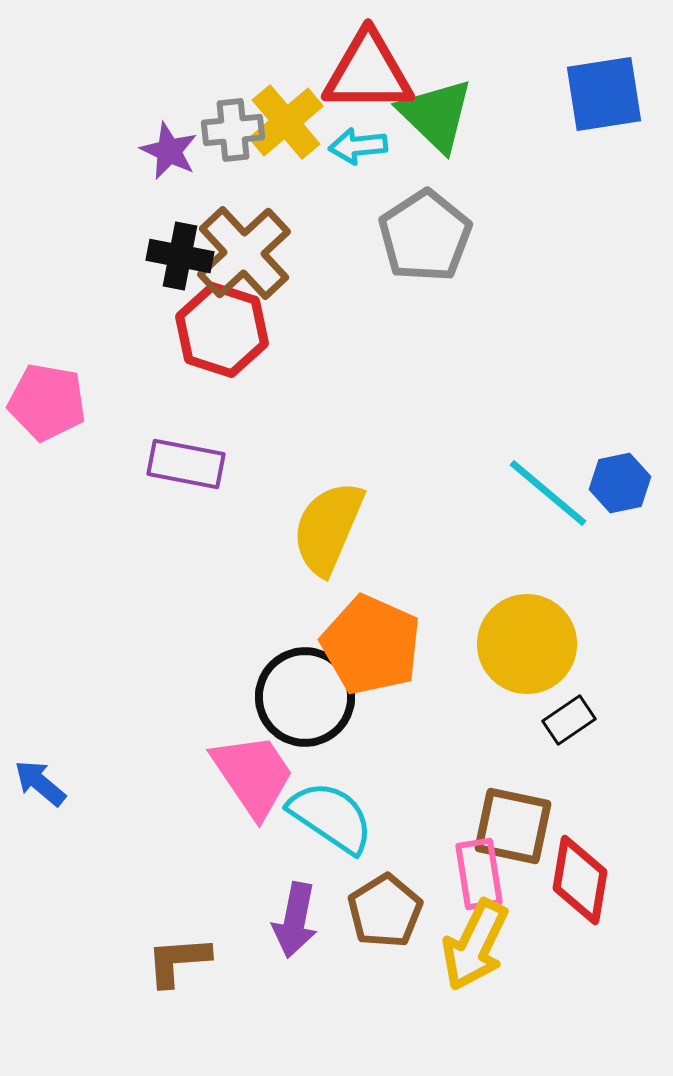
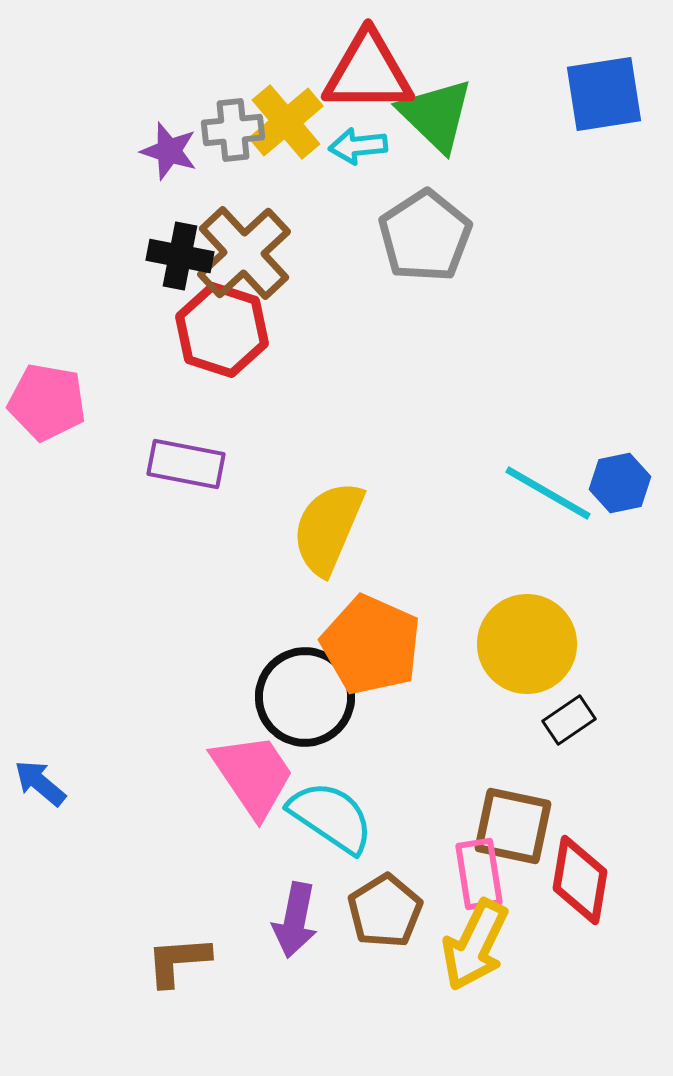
purple star: rotated 8 degrees counterclockwise
cyan line: rotated 10 degrees counterclockwise
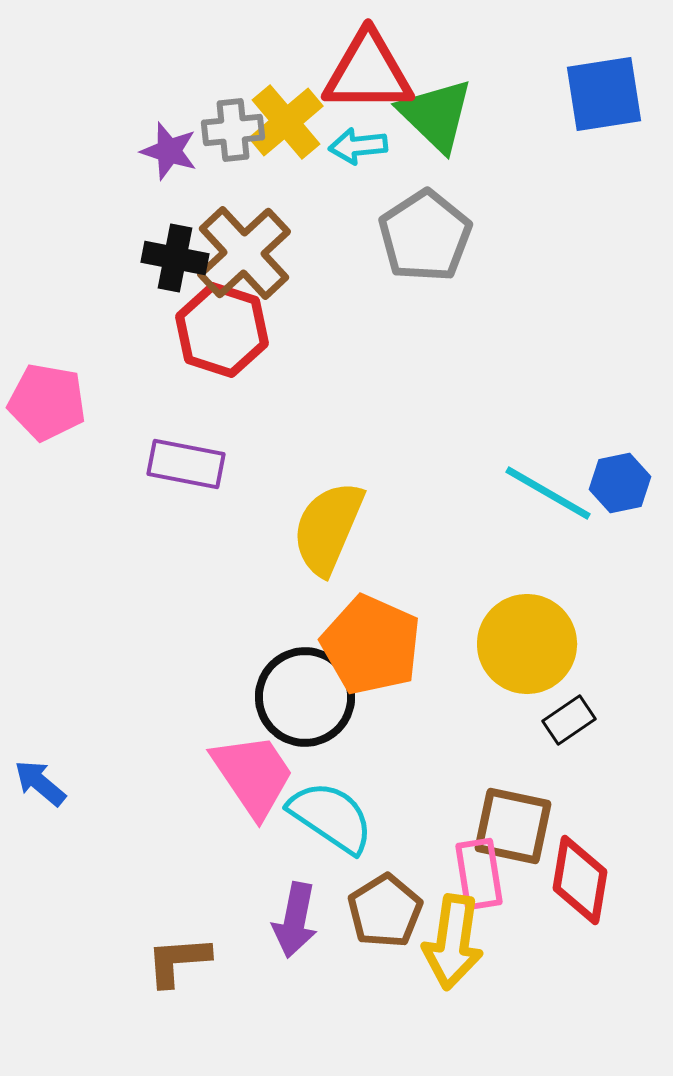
black cross: moved 5 px left, 2 px down
yellow arrow: moved 22 px left, 3 px up; rotated 18 degrees counterclockwise
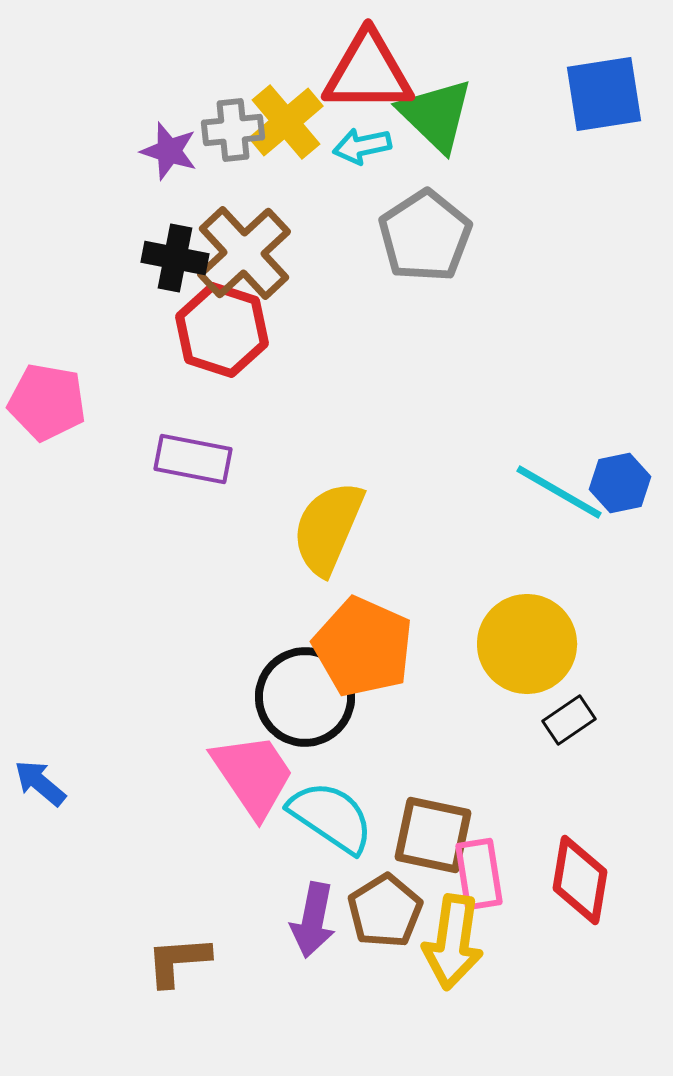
cyan arrow: moved 4 px right; rotated 6 degrees counterclockwise
purple rectangle: moved 7 px right, 5 px up
cyan line: moved 11 px right, 1 px up
orange pentagon: moved 8 px left, 2 px down
brown square: moved 80 px left, 9 px down
purple arrow: moved 18 px right
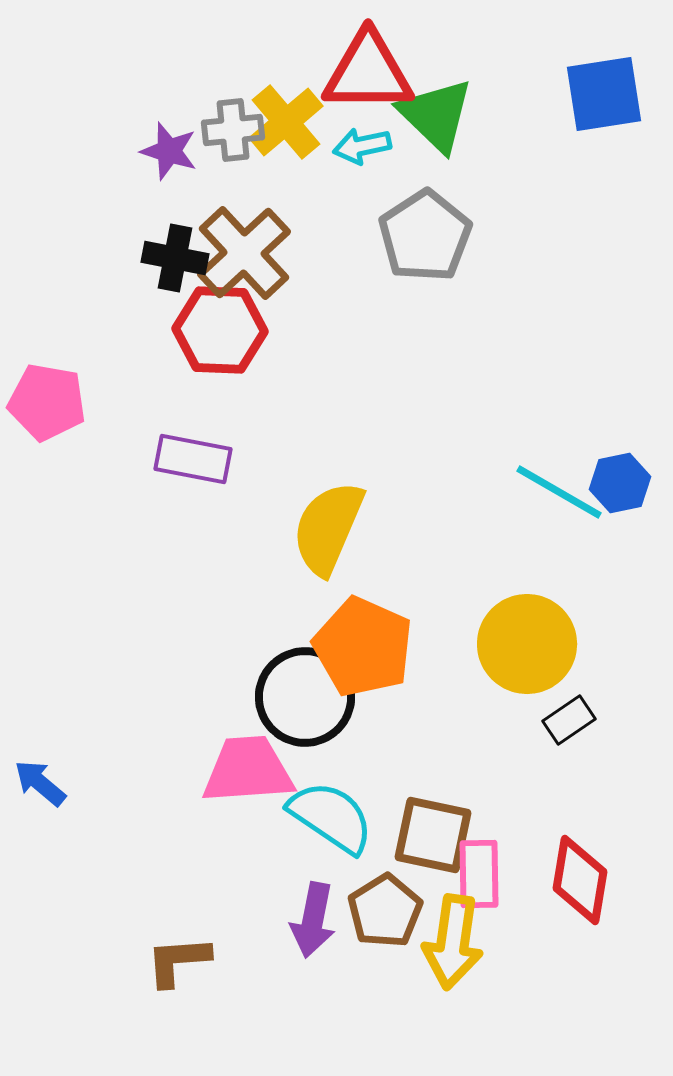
red hexagon: moved 2 px left; rotated 16 degrees counterclockwise
pink trapezoid: moved 5 px left, 5 px up; rotated 60 degrees counterclockwise
pink rectangle: rotated 8 degrees clockwise
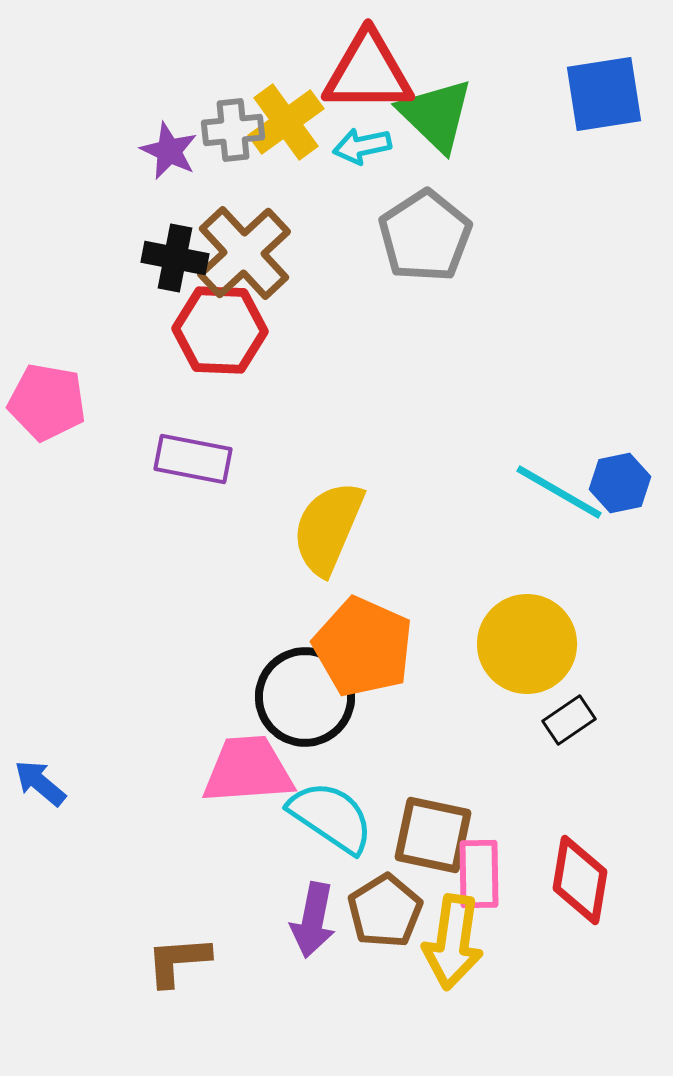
yellow cross: rotated 4 degrees clockwise
purple star: rotated 8 degrees clockwise
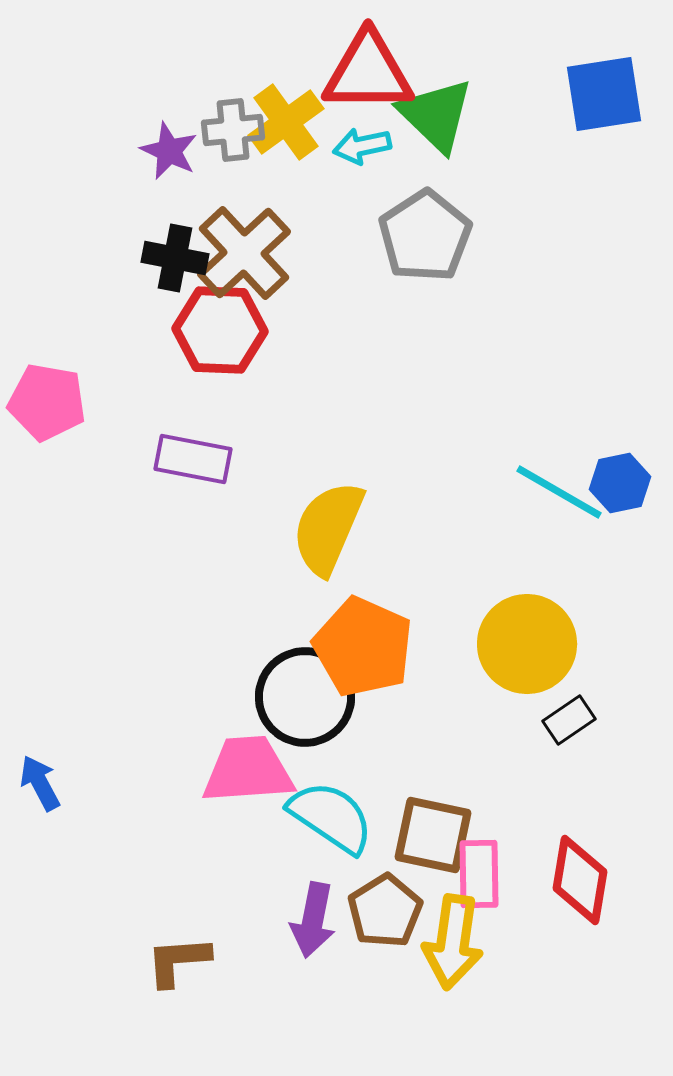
blue arrow: rotated 22 degrees clockwise
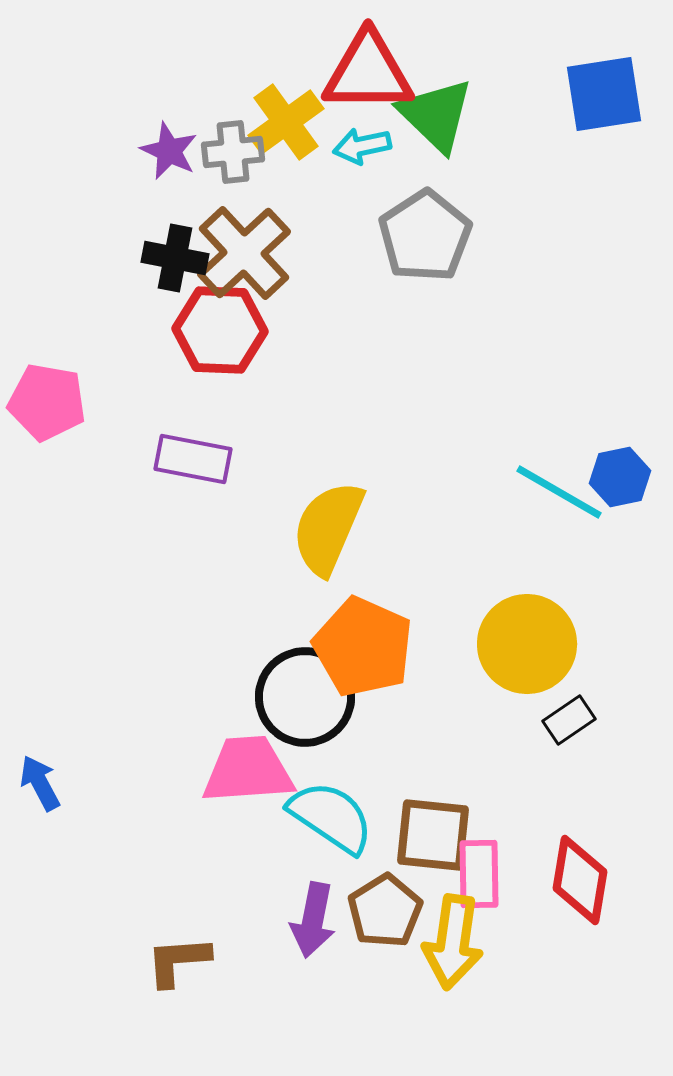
gray cross: moved 22 px down
blue hexagon: moved 6 px up
brown square: rotated 6 degrees counterclockwise
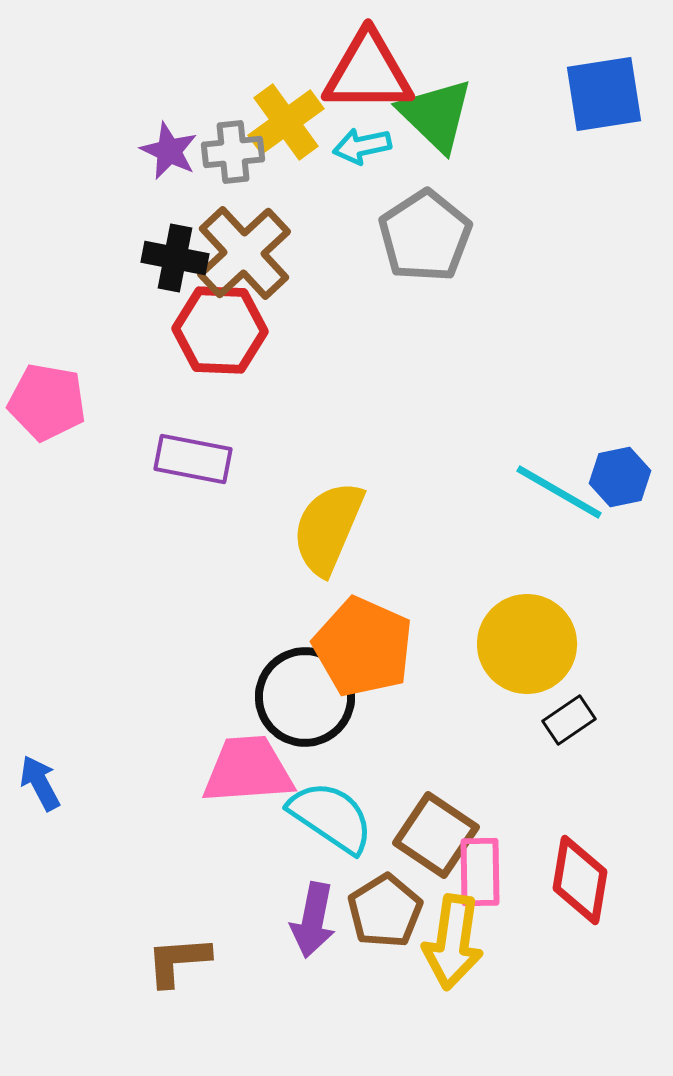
brown square: moved 3 px right; rotated 28 degrees clockwise
pink rectangle: moved 1 px right, 2 px up
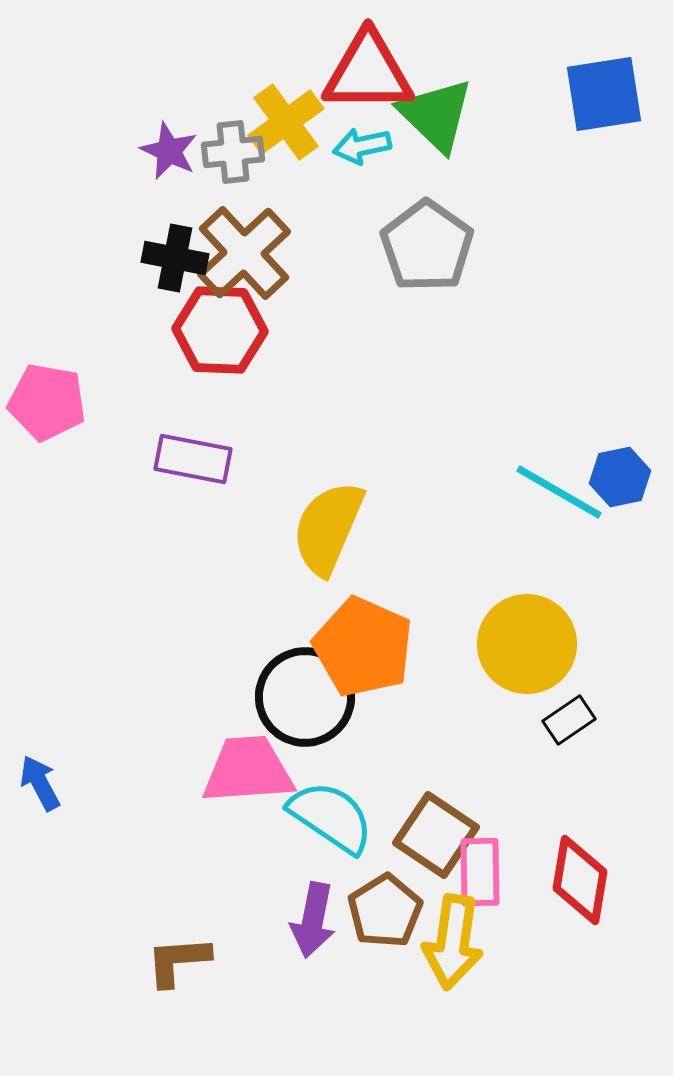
gray pentagon: moved 2 px right, 10 px down; rotated 4 degrees counterclockwise
